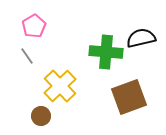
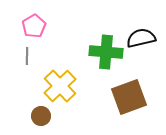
gray line: rotated 36 degrees clockwise
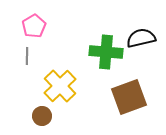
brown circle: moved 1 px right
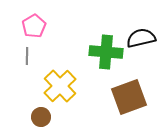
brown circle: moved 1 px left, 1 px down
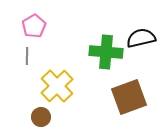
yellow cross: moved 3 px left
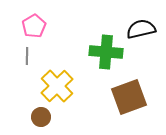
black semicircle: moved 9 px up
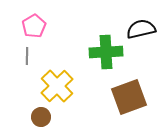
green cross: rotated 8 degrees counterclockwise
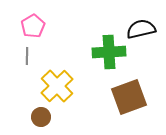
pink pentagon: moved 1 px left
green cross: moved 3 px right
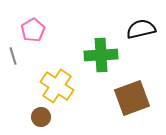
pink pentagon: moved 4 px down
green cross: moved 8 px left, 3 px down
gray line: moved 14 px left; rotated 18 degrees counterclockwise
yellow cross: rotated 12 degrees counterclockwise
brown square: moved 3 px right, 1 px down
